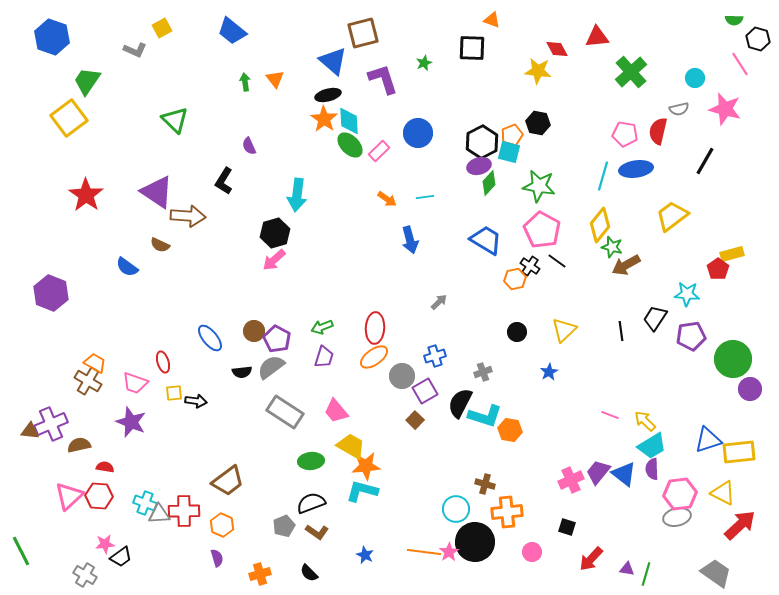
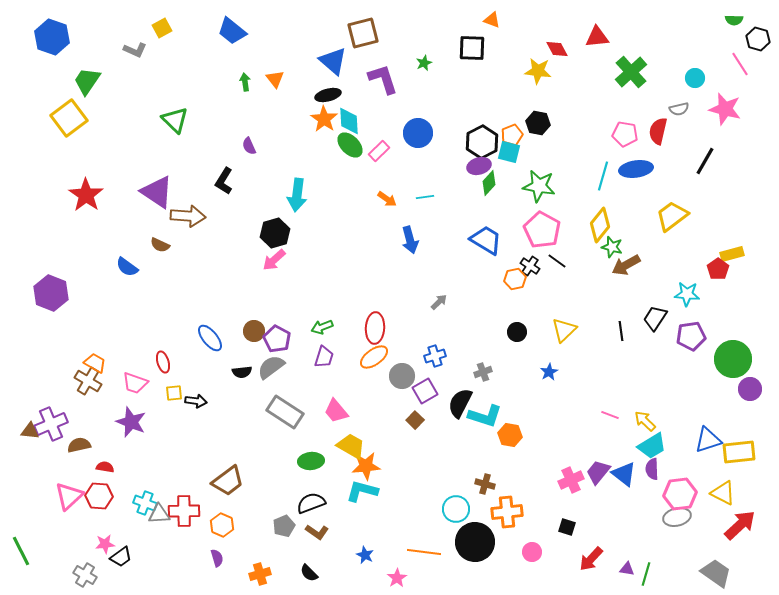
orange hexagon at (510, 430): moved 5 px down
pink star at (449, 552): moved 52 px left, 26 px down
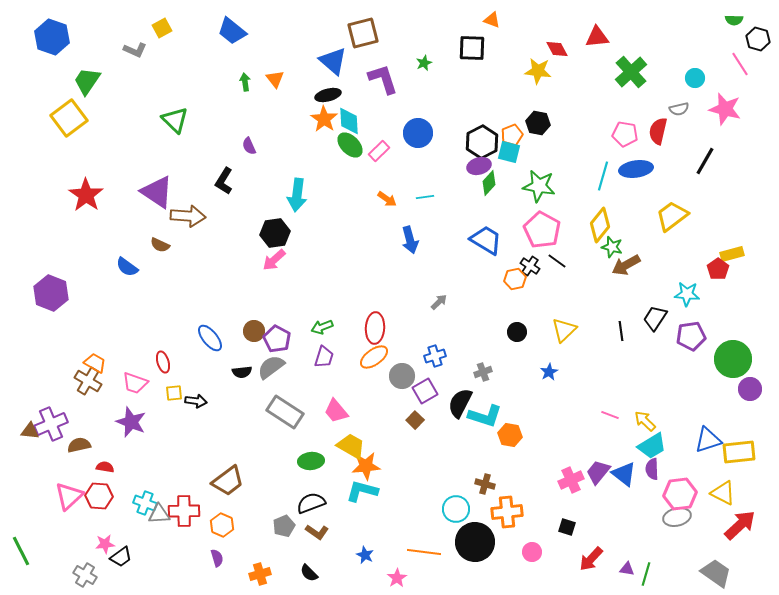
black hexagon at (275, 233): rotated 8 degrees clockwise
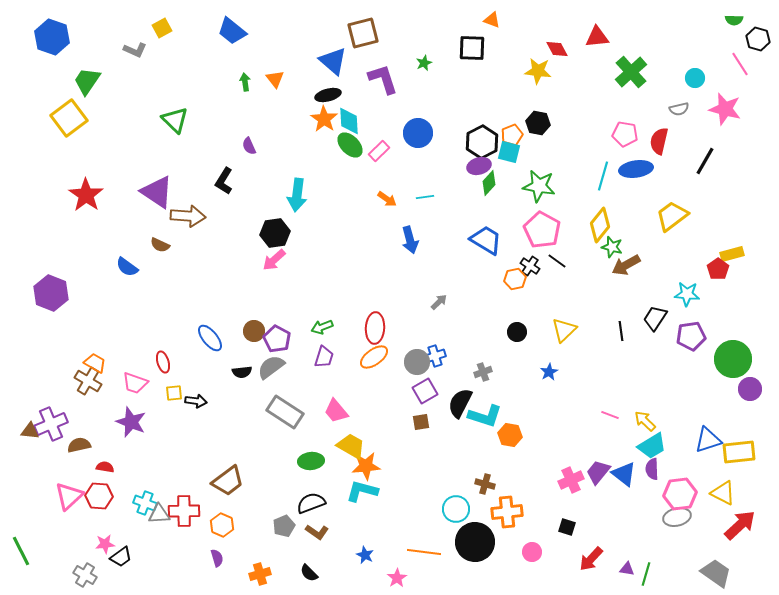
red semicircle at (658, 131): moved 1 px right, 10 px down
gray circle at (402, 376): moved 15 px right, 14 px up
brown square at (415, 420): moved 6 px right, 2 px down; rotated 36 degrees clockwise
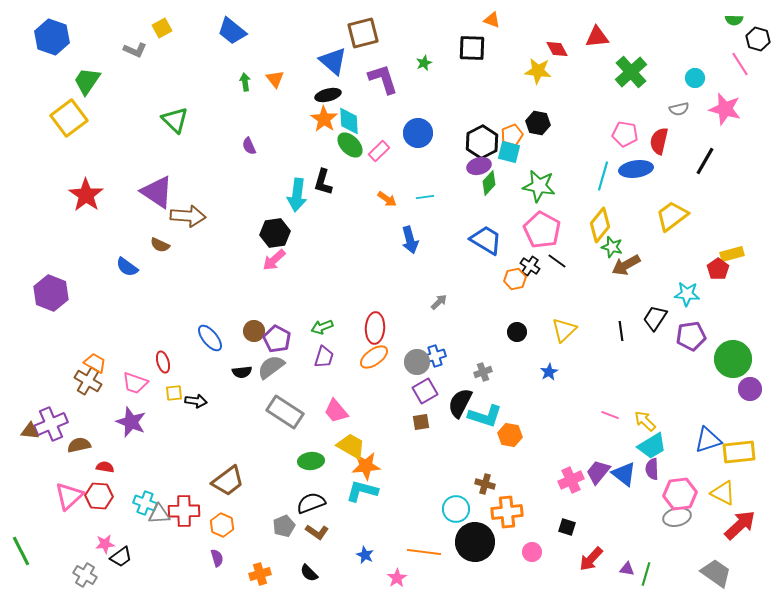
black L-shape at (224, 181): moved 99 px right, 1 px down; rotated 16 degrees counterclockwise
